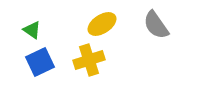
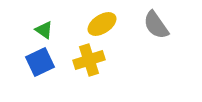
green triangle: moved 12 px right
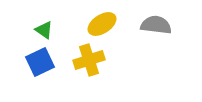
gray semicircle: rotated 132 degrees clockwise
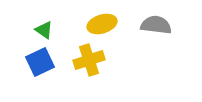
yellow ellipse: rotated 16 degrees clockwise
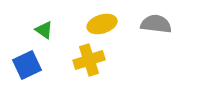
gray semicircle: moved 1 px up
blue square: moved 13 px left, 3 px down
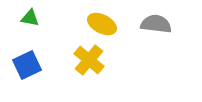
yellow ellipse: rotated 44 degrees clockwise
green triangle: moved 14 px left, 12 px up; rotated 24 degrees counterclockwise
yellow cross: rotated 32 degrees counterclockwise
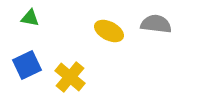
yellow ellipse: moved 7 px right, 7 px down
yellow cross: moved 19 px left, 17 px down
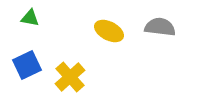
gray semicircle: moved 4 px right, 3 px down
yellow cross: rotated 8 degrees clockwise
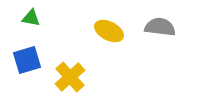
green triangle: moved 1 px right
blue square: moved 5 px up; rotated 8 degrees clockwise
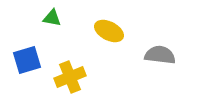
green triangle: moved 21 px right
gray semicircle: moved 28 px down
yellow cross: rotated 20 degrees clockwise
